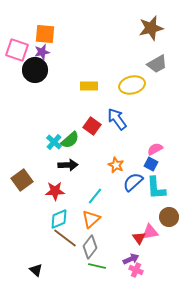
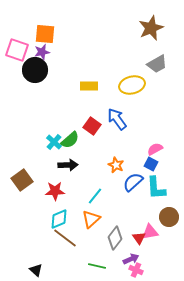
brown star: rotated 10 degrees counterclockwise
gray diamond: moved 25 px right, 9 px up
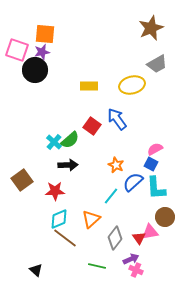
cyan line: moved 16 px right
brown circle: moved 4 px left
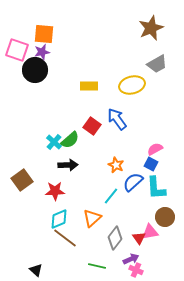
orange square: moved 1 px left
orange triangle: moved 1 px right, 1 px up
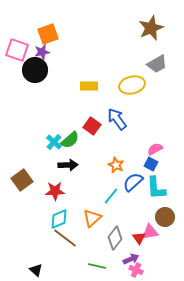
orange square: moved 4 px right; rotated 25 degrees counterclockwise
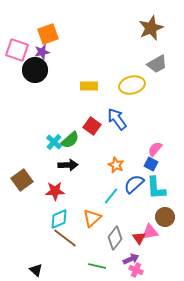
pink semicircle: rotated 21 degrees counterclockwise
blue semicircle: moved 1 px right, 2 px down
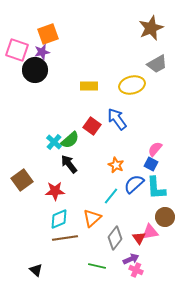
black arrow: moved 1 px right, 1 px up; rotated 126 degrees counterclockwise
brown line: rotated 45 degrees counterclockwise
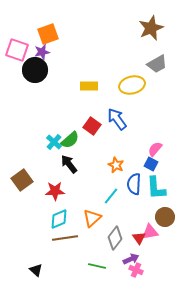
blue semicircle: rotated 45 degrees counterclockwise
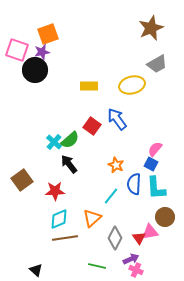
gray diamond: rotated 10 degrees counterclockwise
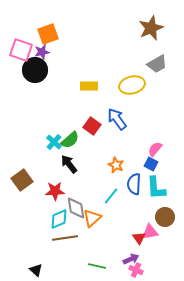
pink square: moved 4 px right
gray diamond: moved 39 px left, 30 px up; rotated 35 degrees counterclockwise
